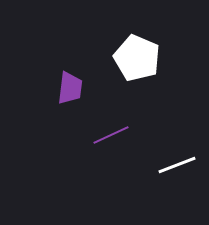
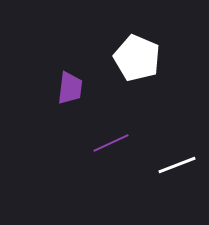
purple line: moved 8 px down
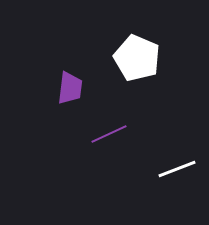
purple line: moved 2 px left, 9 px up
white line: moved 4 px down
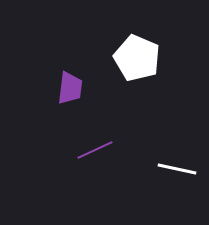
purple line: moved 14 px left, 16 px down
white line: rotated 33 degrees clockwise
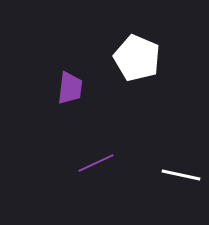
purple line: moved 1 px right, 13 px down
white line: moved 4 px right, 6 px down
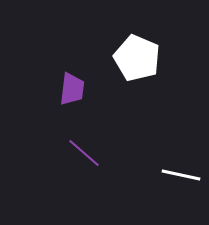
purple trapezoid: moved 2 px right, 1 px down
purple line: moved 12 px left, 10 px up; rotated 66 degrees clockwise
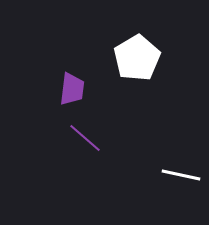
white pentagon: rotated 18 degrees clockwise
purple line: moved 1 px right, 15 px up
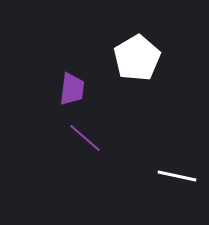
white line: moved 4 px left, 1 px down
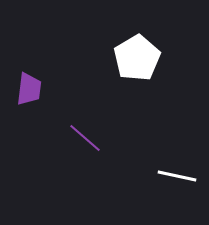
purple trapezoid: moved 43 px left
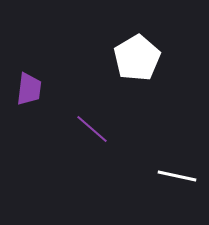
purple line: moved 7 px right, 9 px up
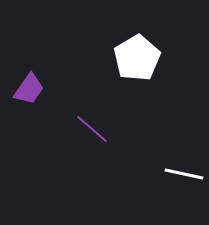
purple trapezoid: rotated 28 degrees clockwise
white line: moved 7 px right, 2 px up
